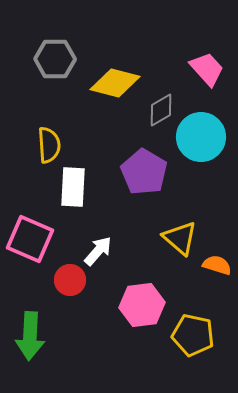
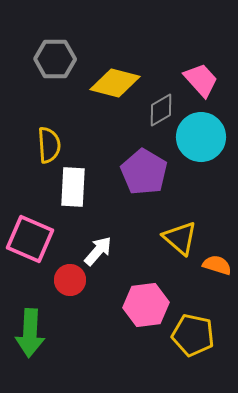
pink trapezoid: moved 6 px left, 11 px down
pink hexagon: moved 4 px right
green arrow: moved 3 px up
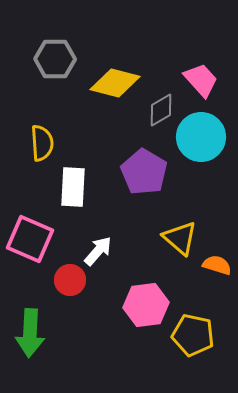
yellow semicircle: moved 7 px left, 2 px up
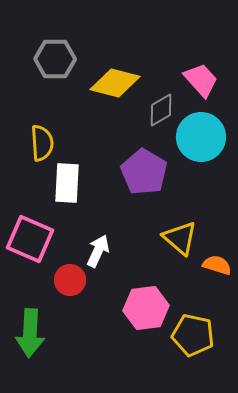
white rectangle: moved 6 px left, 4 px up
white arrow: rotated 16 degrees counterclockwise
pink hexagon: moved 3 px down
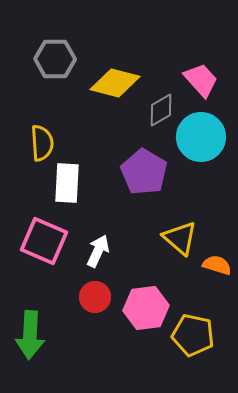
pink square: moved 14 px right, 2 px down
red circle: moved 25 px right, 17 px down
green arrow: moved 2 px down
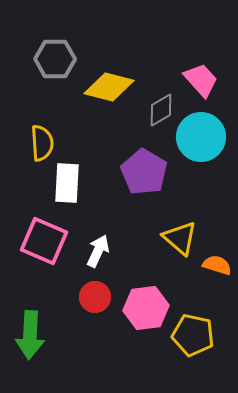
yellow diamond: moved 6 px left, 4 px down
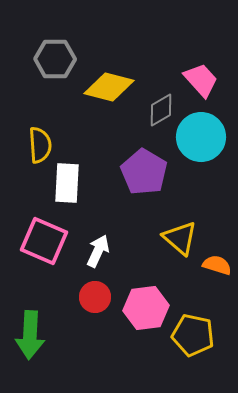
yellow semicircle: moved 2 px left, 2 px down
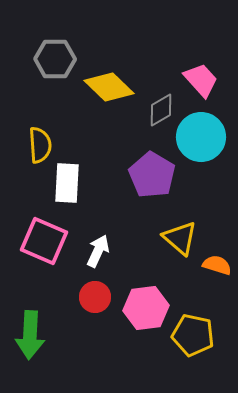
yellow diamond: rotated 30 degrees clockwise
purple pentagon: moved 8 px right, 3 px down
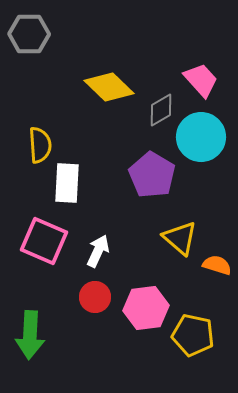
gray hexagon: moved 26 px left, 25 px up
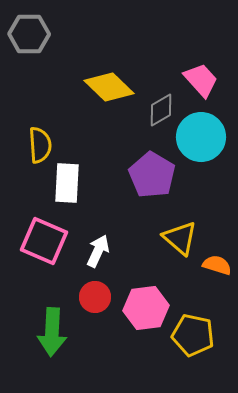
green arrow: moved 22 px right, 3 px up
